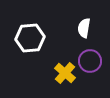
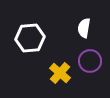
yellow cross: moved 5 px left
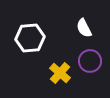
white semicircle: rotated 36 degrees counterclockwise
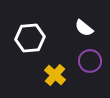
white semicircle: rotated 24 degrees counterclockwise
yellow cross: moved 5 px left, 2 px down
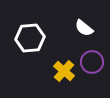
purple circle: moved 2 px right, 1 px down
yellow cross: moved 9 px right, 4 px up
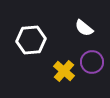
white hexagon: moved 1 px right, 2 px down
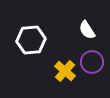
white semicircle: moved 3 px right, 2 px down; rotated 18 degrees clockwise
yellow cross: moved 1 px right
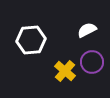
white semicircle: rotated 96 degrees clockwise
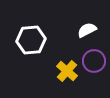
purple circle: moved 2 px right, 1 px up
yellow cross: moved 2 px right
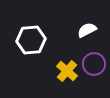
purple circle: moved 3 px down
